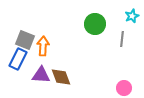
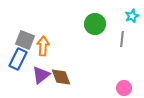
purple triangle: rotated 42 degrees counterclockwise
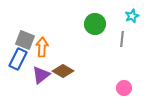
orange arrow: moved 1 px left, 1 px down
brown diamond: moved 2 px right, 6 px up; rotated 40 degrees counterclockwise
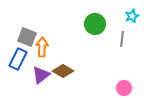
gray square: moved 2 px right, 3 px up
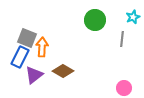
cyan star: moved 1 px right, 1 px down
green circle: moved 4 px up
gray square: moved 1 px down
blue rectangle: moved 2 px right, 2 px up
purple triangle: moved 7 px left
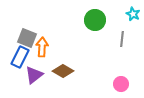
cyan star: moved 3 px up; rotated 24 degrees counterclockwise
pink circle: moved 3 px left, 4 px up
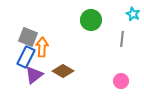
green circle: moved 4 px left
gray square: moved 1 px right, 1 px up
blue rectangle: moved 6 px right
pink circle: moved 3 px up
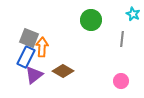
gray square: moved 1 px right, 1 px down
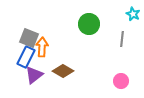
green circle: moved 2 px left, 4 px down
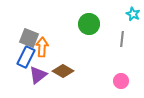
purple triangle: moved 4 px right
